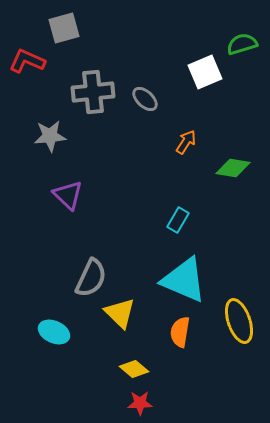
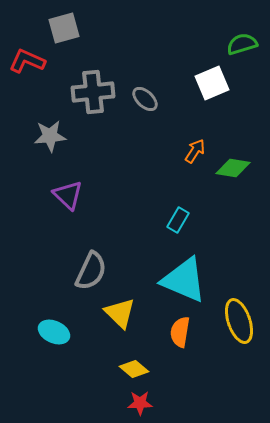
white square: moved 7 px right, 11 px down
orange arrow: moved 9 px right, 9 px down
gray semicircle: moved 7 px up
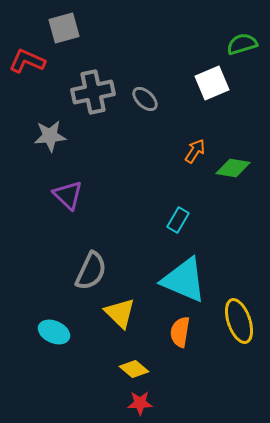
gray cross: rotated 6 degrees counterclockwise
